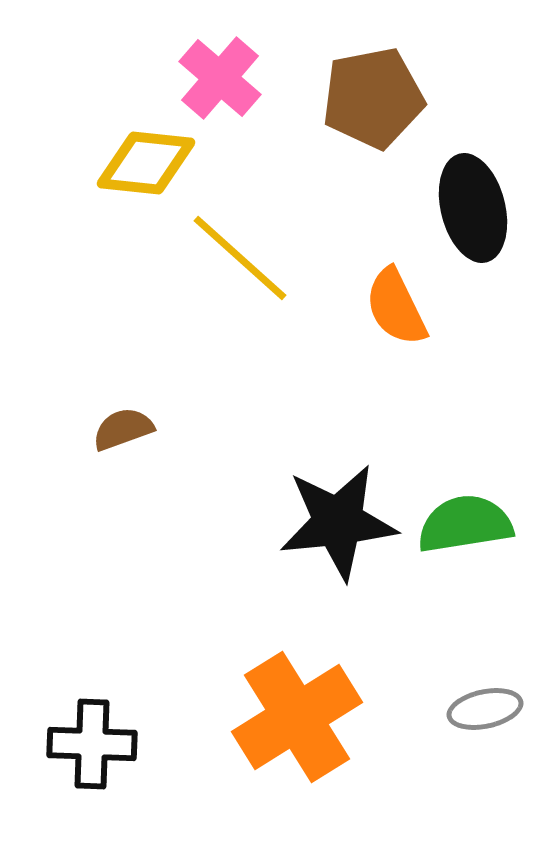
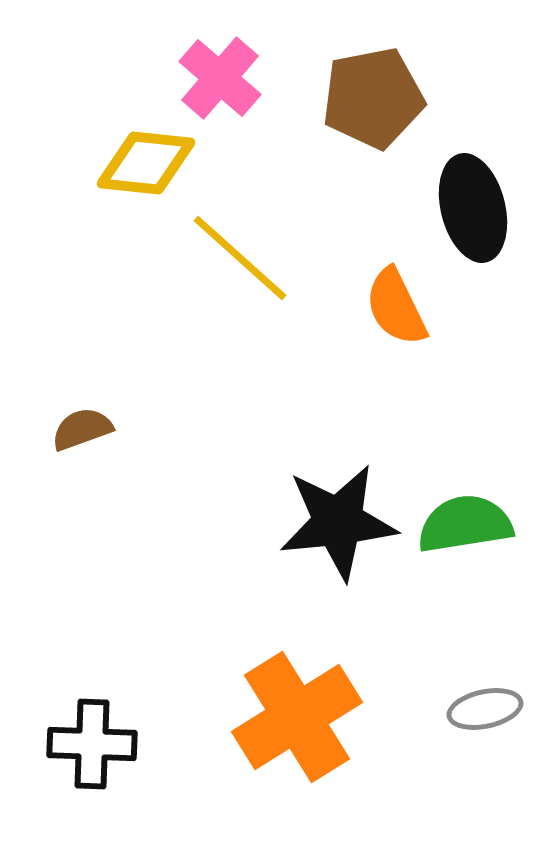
brown semicircle: moved 41 px left
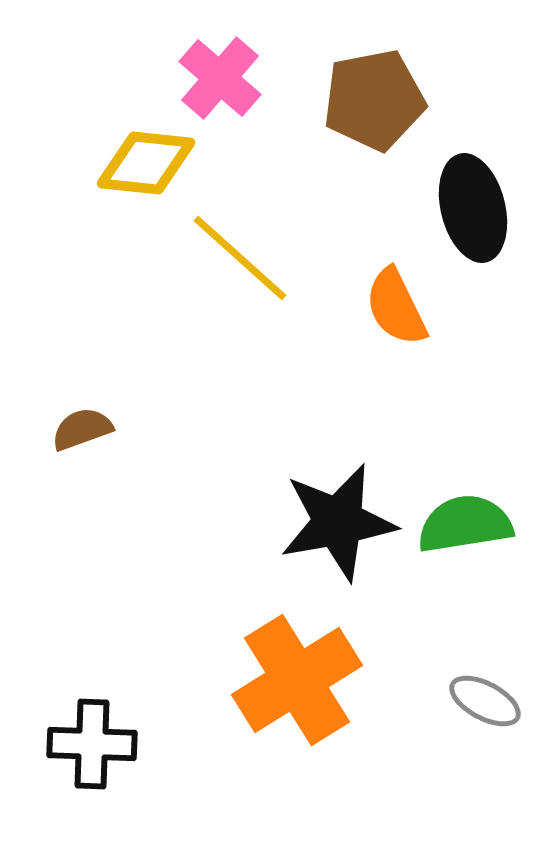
brown pentagon: moved 1 px right, 2 px down
black star: rotated 4 degrees counterclockwise
gray ellipse: moved 8 px up; rotated 40 degrees clockwise
orange cross: moved 37 px up
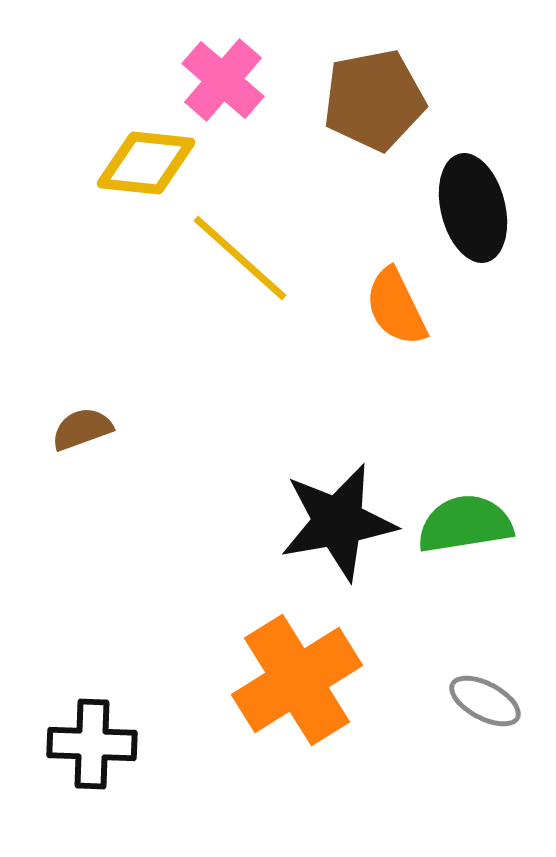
pink cross: moved 3 px right, 2 px down
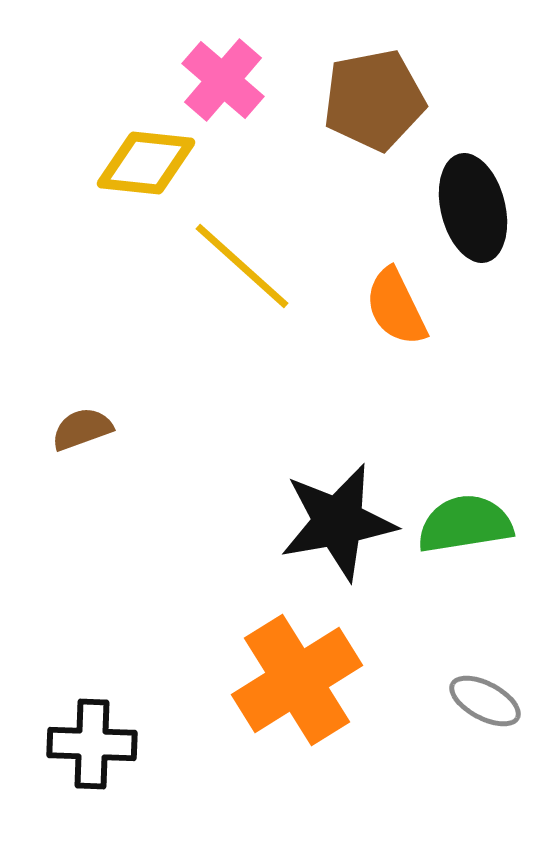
yellow line: moved 2 px right, 8 px down
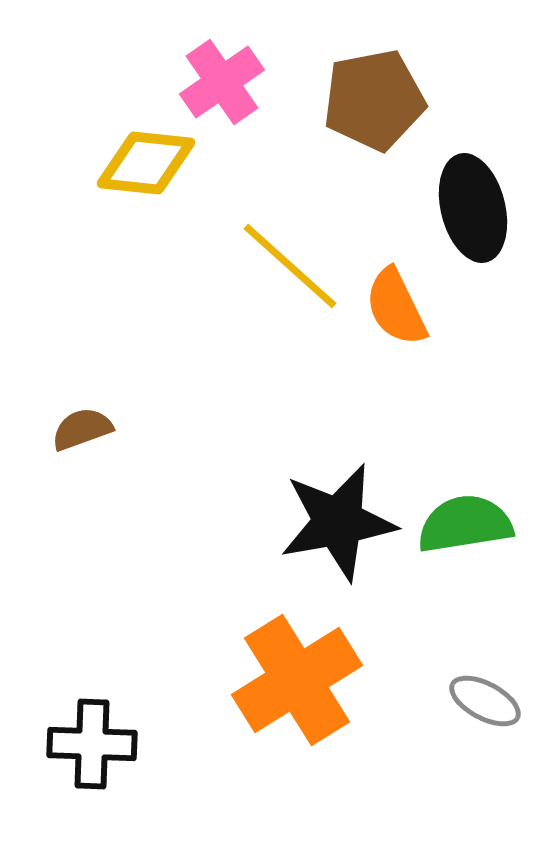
pink cross: moved 1 px left, 2 px down; rotated 14 degrees clockwise
yellow line: moved 48 px right
